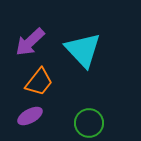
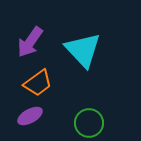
purple arrow: rotated 12 degrees counterclockwise
orange trapezoid: moved 1 px left, 1 px down; rotated 16 degrees clockwise
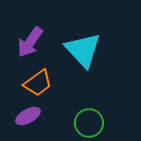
purple ellipse: moved 2 px left
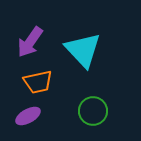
orange trapezoid: moved 1 px up; rotated 24 degrees clockwise
green circle: moved 4 px right, 12 px up
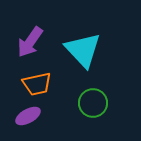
orange trapezoid: moved 1 px left, 2 px down
green circle: moved 8 px up
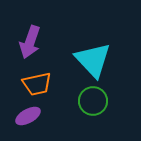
purple arrow: rotated 16 degrees counterclockwise
cyan triangle: moved 10 px right, 10 px down
green circle: moved 2 px up
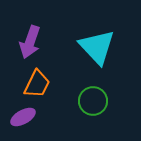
cyan triangle: moved 4 px right, 13 px up
orange trapezoid: rotated 52 degrees counterclockwise
purple ellipse: moved 5 px left, 1 px down
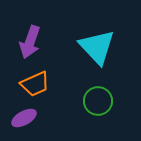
orange trapezoid: moved 2 px left; rotated 40 degrees clockwise
green circle: moved 5 px right
purple ellipse: moved 1 px right, 1 px down
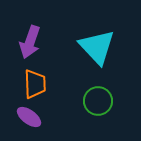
orange trapezoid: rotated 68 degrees counterclockwise
purple ellipse: moved 5 px right, 1 px up; rotated 65 degrees clockwise
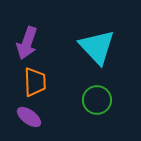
purple arrow: moved 3 px left, 1 px down
orange trapezoid: moved 2 px up
green circle: moved 1 px left, 1 px up
